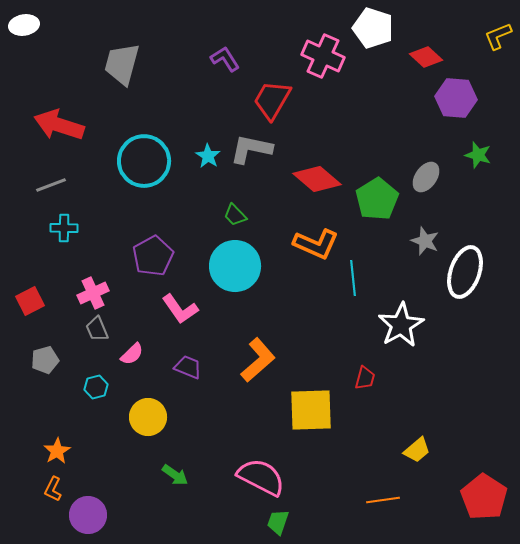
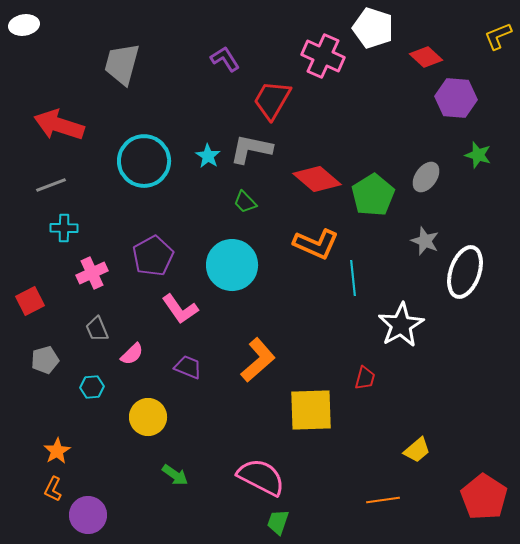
green pentagon at (377, 199): moved 4 px left, 4 px up
green trapezoid at (235, 215): moved 10 px right, 13 px up
cyan circle at (235, 266): moved 3 px left, 1 px up
pink cross at (93, 293): moved 1 px left, 20 px up
cyan hexagon at (96, 387): moved 4 px left; rotated 10 degrees clockwise
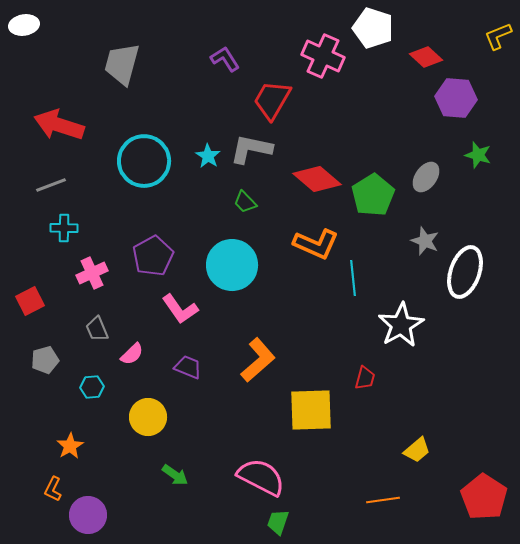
orange star at (57, 451): moved 13 px right, 5 px up
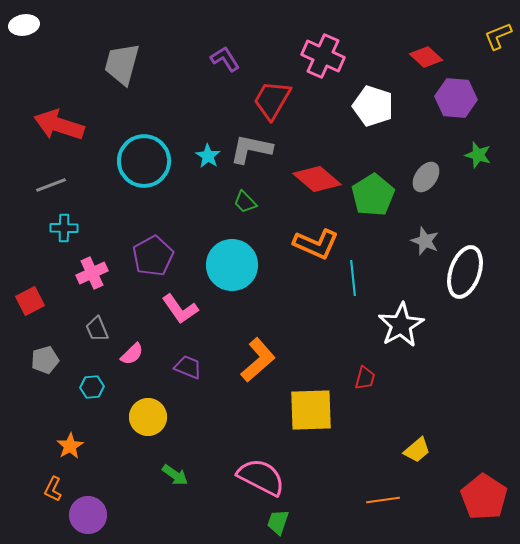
white pentagon at (373, 28): moved 78 px down
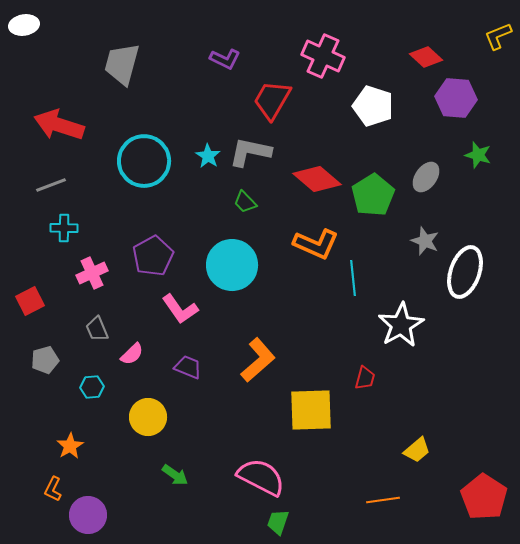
purple L-shape at (225, 59): rotated 148 degrees clockwise
gray L-shape at (251, 149): moved 1 px left, 3 px down
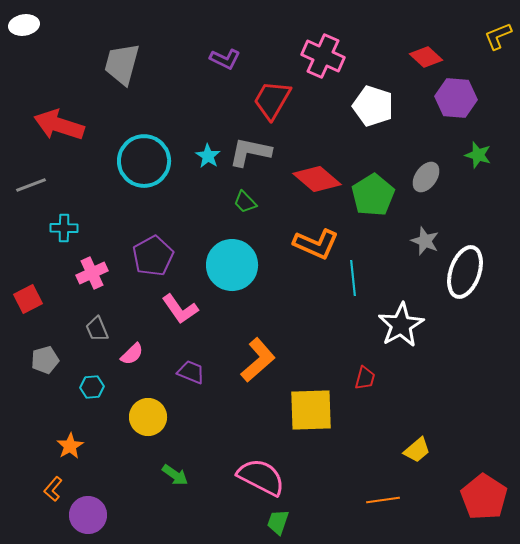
gray line at (51, 185): moved 20 px left
red square at (30, 301): moved 2 px left, 2 px up
purple trapezoid at (188, 367): moved 3 px right, 5 px down
orange L-shape at (53, 489): rotated 15 degrees clockwise
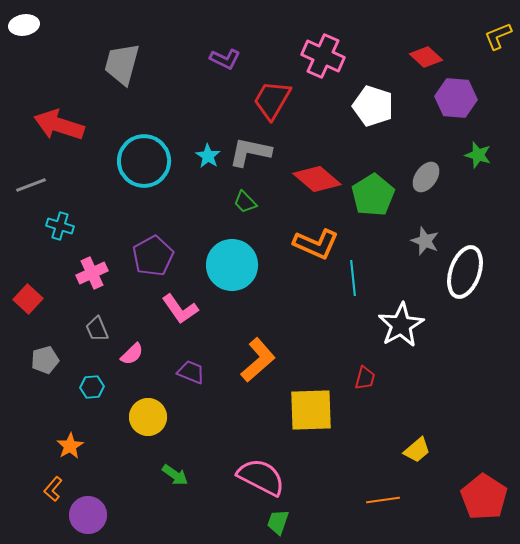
cyan cross at (64, 228): moved 4 px left, 2 px up; rotated 16 degrees clockwise
red square at (28, 299): rotated 20 degrees counterclockwise
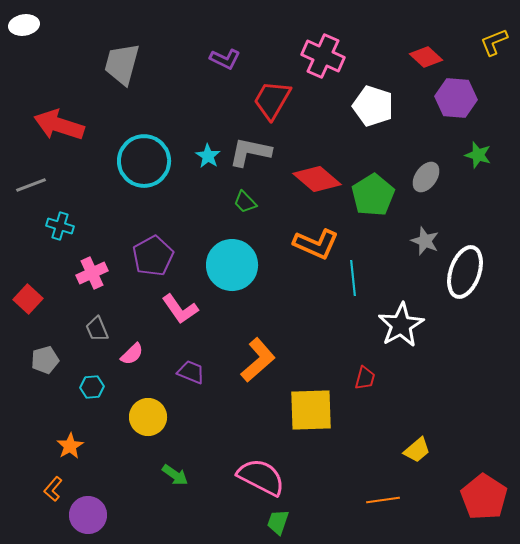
yellow L-shape at (498, 36): moved 4 px left, 6 px down
